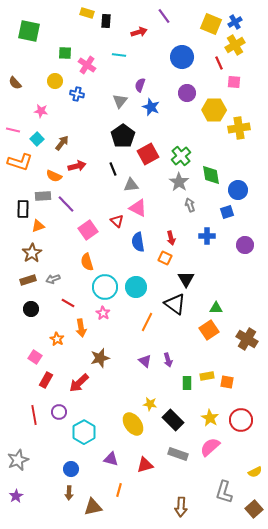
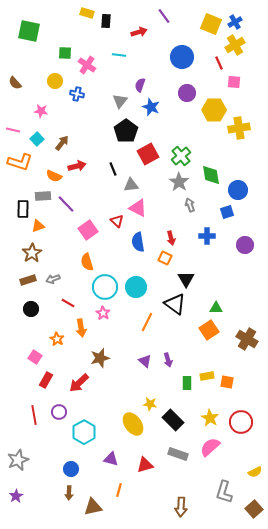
black pentagon at (123, 136): moved 3 px right, 5 px up
red circle at (241, 420): moved 2 px down
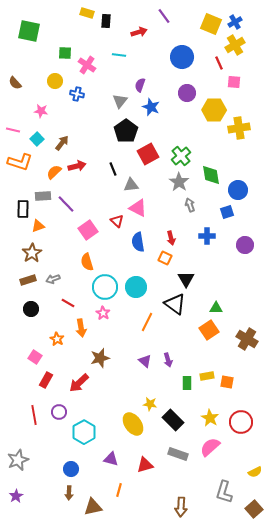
orange semicircle at (54, 176): moved 4 px up; rotated 112 degrees clockwise
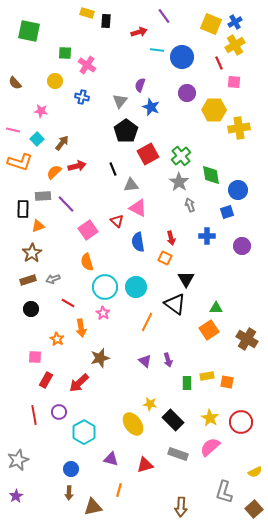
cyan line at (119, 55): moved 38 px right, 5 px up
blue cross at (77, 94): moved 5 px right, 3 px down
purple circle at (245, 245): moved 3 px left, 1 px down
pink square at (35, 357): rotated 32 degrees counterclockwise
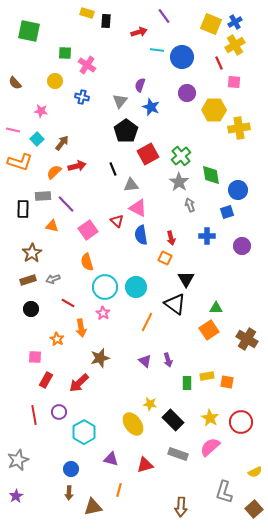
orange triangle at (38, 226): moved 14 px right; rotated 32 degrees clockwise
blue semicircle at (138, 242): moved 3 px right, 7 px up
